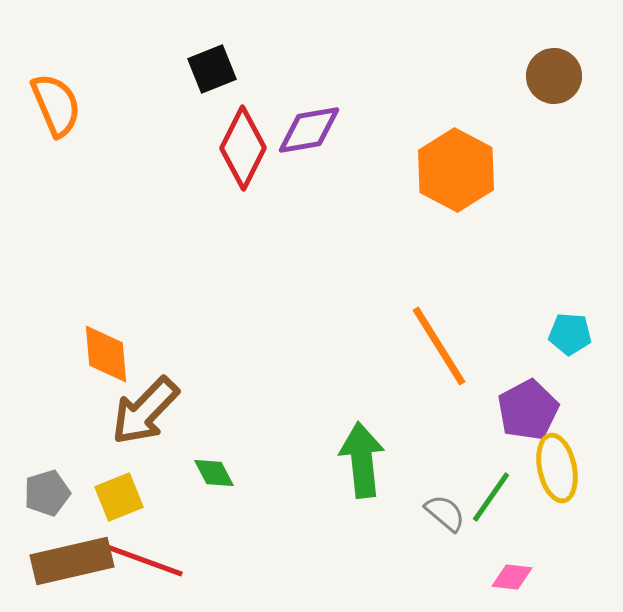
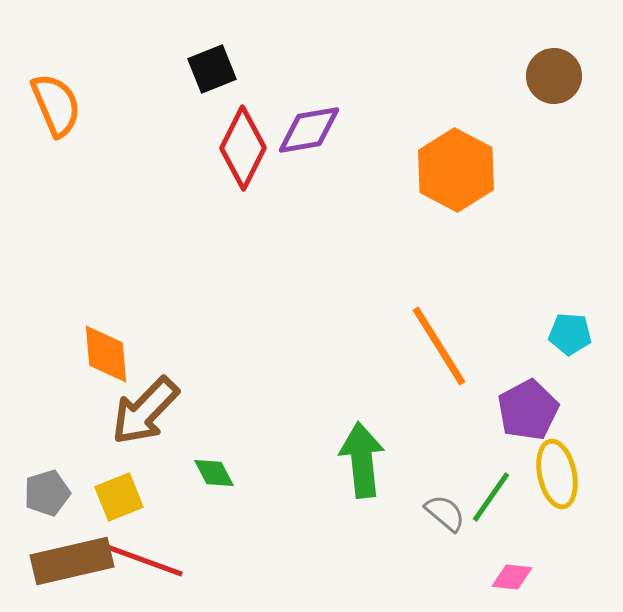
yellow ellipse: moved 6 px down
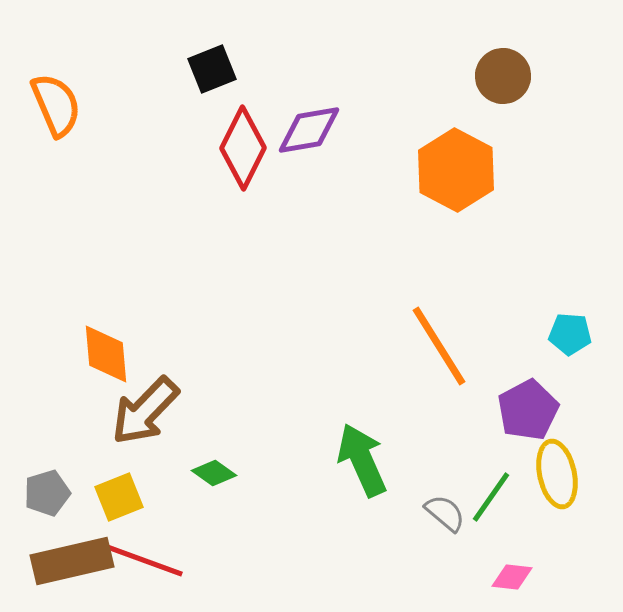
brown circle: moved 51 px left
green arrow: rotated 18 degrees counterclockwise
green diamond: rotated 27 degrees counterclockwise
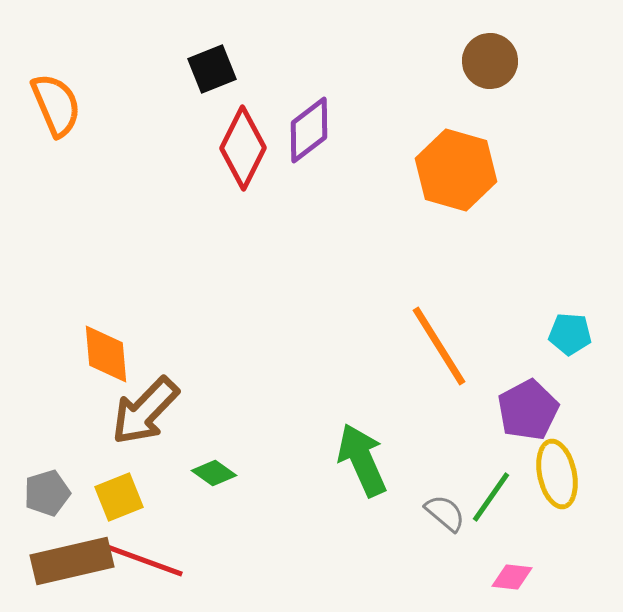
brown circle: moved 13 px left, 15 px up
purple diamond: rotated 28 degrees counterclockwise
orange hexagon: rotated 12 degrees counterclockwise
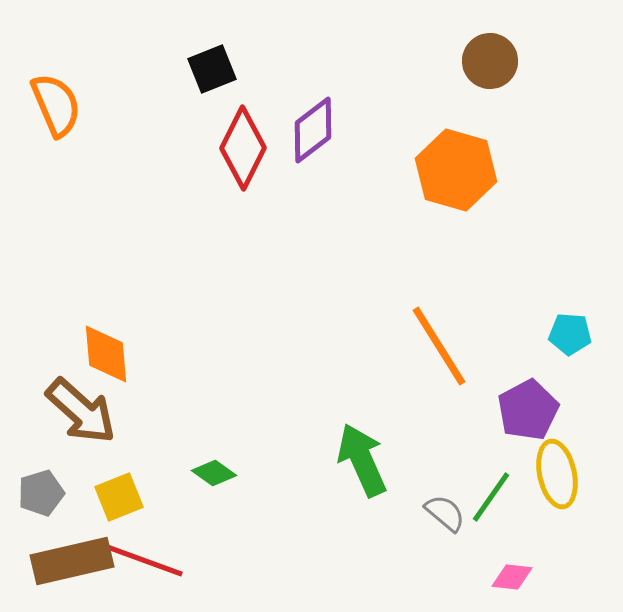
purple diamond: moved 4 px right
brown arrow: moved 64 px left; rotated 92 degrees counterclockwise
gray pentagon: moved 6 px left
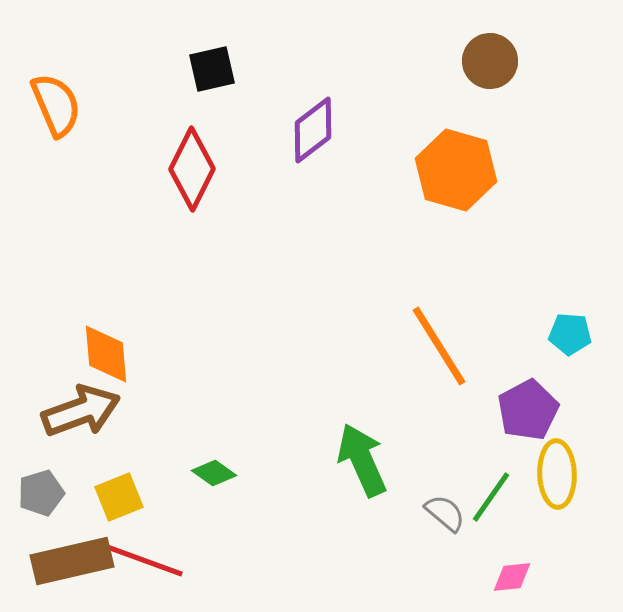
black square: rotated 9 degrees clockwise
red diamond: moved 51 px left, 21 px down
brown arrow: rotated 62 degrees counterclockwise
yellow ellipse: rotated 10 degrees clockwise
pink diamond: rotated 12 degrees counterclockwise
